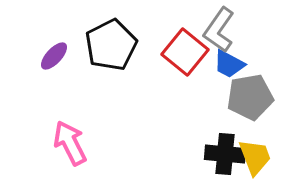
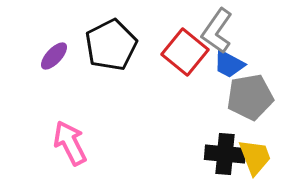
gray L-shape: moved 2 px left, 1 px down
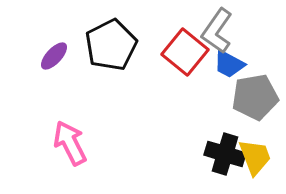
gray pentagon: moved 5 px right
black cross: rotated 12 degrees clockwise
